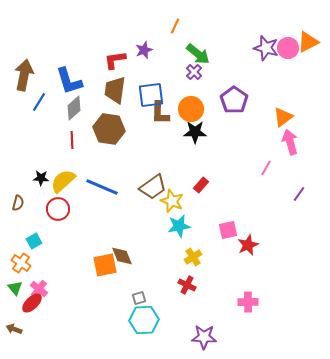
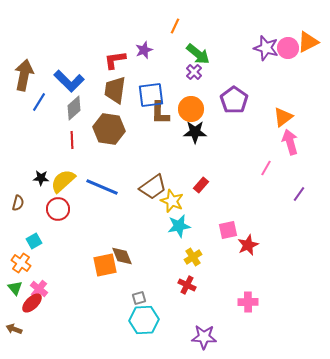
blue L-shape at (69, 81): rotated 28 degrees counterclockwise
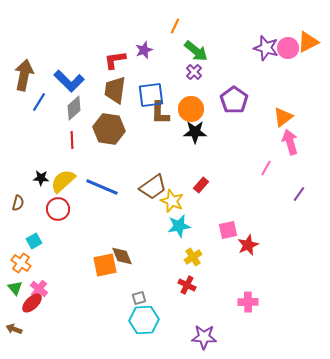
green arrow at (198, 54): moved 2 px left, 3 px up
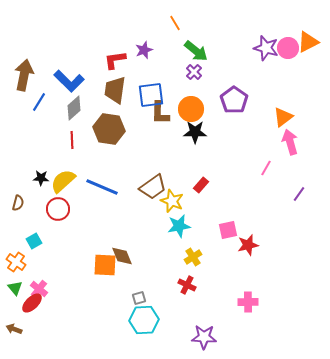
orange line at (175, 26): moved 3 px up; rotated 56 degrees counterclockwise
red star at (248, 245): rotated 10 degrees clockwise
orange cross at (21, 263): moved 5 px left, 1 px up
orange square at (105, 265): rotated 15 degrees clockwise
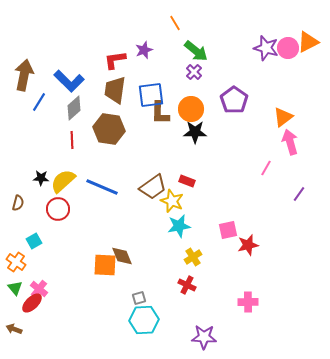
red rectangle at (201, 185): moved 14 px left, 4 px up; rotated 70 degrees clockwise
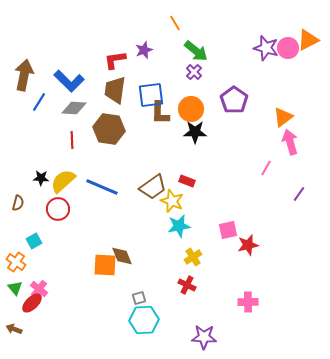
orange triangle at (308, 42): moved 2 px up
gray diamond at (74, 108): rotated 45 degrees clockwise
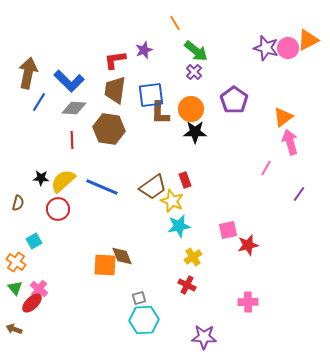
brown arrow at (24, 75): moved 4 px right, 2 px up
red rectangle at (187, 181): moved 2 px left, 1 px up; rotated 49 degrees clockwise
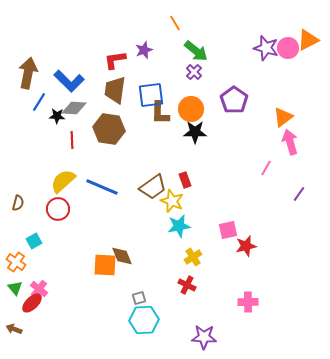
black star at (41, 178): moved 16 px right, 62 px up
red star at (248, 245): moved 2 px left, 1 px down
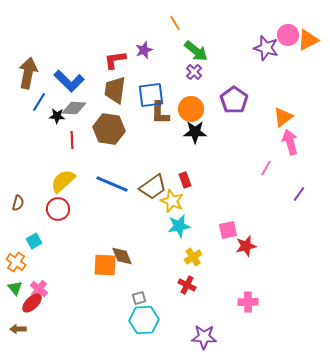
pink circle at (288, 48): moved 13 px up
blue line at (102, 187): moved 10 px right, 3 px up
brown arrow at (14, 329): moved 4 px right; rotated 21 degrees counterclockwise
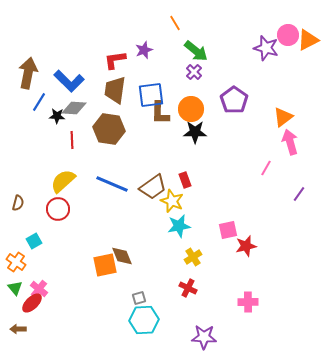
orange square at (105, 265): rotated 15 degrees counterclockwise
red cross at (187, 285): moved 1 px right, 3 px down
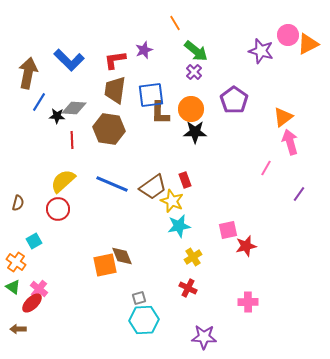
orange triangle at (308, 40): moved 4 px down
purple star at (266, 48): moved 5 px left, 3 px down
blue L-shape at (69, 81): moved 21 px up
green triangle at (15, 288): moved 2 px left, 1 px up; rotated 14 degrees counterclockwise
